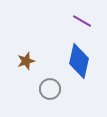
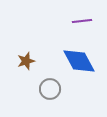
purple line: rotated 36 degrees counterclockwise
blue diamond: rotated 40 degrees counterclockwise
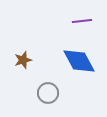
brown star: moved 3 px left, 1 px up
gray circle: moved 2 px left, 4 px down
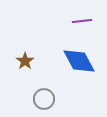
brown star: moved 2 px right, 1 px down; rotated 18 degrees counterclockwise
gray circle: moved 4 px left, 6 px down
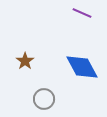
purple line: moved 8 px up; rotated 30 degrees clockwise
blue diamond: moved 3 px right, 6 px down
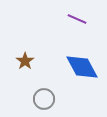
purple line: moved 5 px left, 6 px down
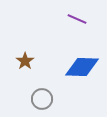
blue diamond: rotated 60 degrees counterclockwise
gray circle: moved 2 px left
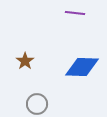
purple line: moved 2 px left, 6 px up; rotated 18 degrees counterclockwise
gray circle: moved 5 px left, 5 px down
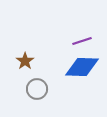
purple line: moved 7 px right, 28 px down; rotated 24 degrees counterclockwise
gray circle: moved 15 px up
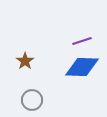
gray circle: moved 5 px left, 11 px down
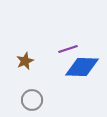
purple line: moved 14 px left, 8 px down
brown star: rotated 12 degrees clockwise
